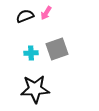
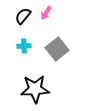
black semicircle: moved 2 px left; rotated 30 degrees counterclockwise
gray square: rotated 20 degrees counterclockwise
cyan cross: moved 7 px left, 7 px up
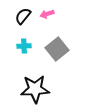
pink arrow: moved 1 px right, 1 px down; rotated 40 degrees clockwise
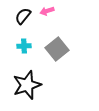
pink arrow: moved 3 px up
black star: moved 8 px left, 4 px up; rotated 16 degrees counterclockwise
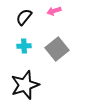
pink arrow: moved 7 px right
black semicircle: moved 1 px right, 1 px down
black star: moved 2 px left
